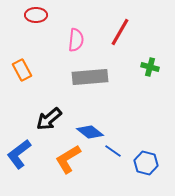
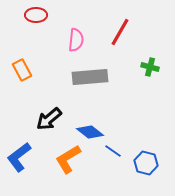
blue L-shape: moved 3 px down
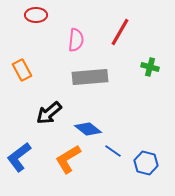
black arrow: moved 6 px up
blue diamond: moved 2 px left, 3 px up
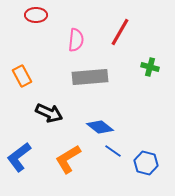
orange rectangle: moved 6 px down
black arrow: rotated 116 degrees counterclockwise
blue diamond: moved 12 px right, 2 px up
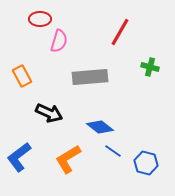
red ellipse: moved 4 px right, 4 px down
pink semicircle: moved 17 px left, 1 px down; rotated 10 degrees clockwise
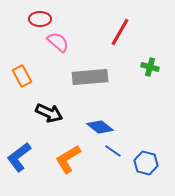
pink semicircle: moved 1 px left, 1 px down; rotated 65 degrees counterclockwise
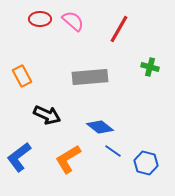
red line: moved 1 px left, 3 px up
pink semicircle: moved 15 px right, 21 px up
black arrow: moved 2 px left, 2 px down
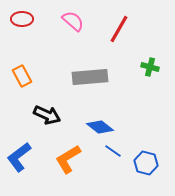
red ellipse: moved 18 px left
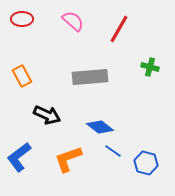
orange L-shape: rotated 12 degrees clockwise
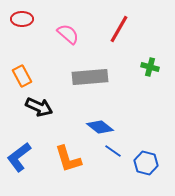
pink semicircle: moved 5 px left, 13 px down
black arrow: moved 8 px left, 8 px up
orange L-shape: rotated 88 degrees counterclockwise
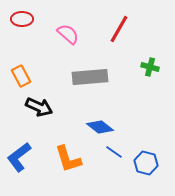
orange rectangle: moved 1 px left
blue line: moved 1 px right, 1 px down
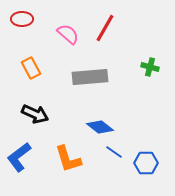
red line: moved 14 px left, 1 px up
orange rectangle: moved 10 px right, 8 px up
black arrow: moved 4 px left, 7 px down
blue hexagon: rotated 15 degrees counterclockwise
